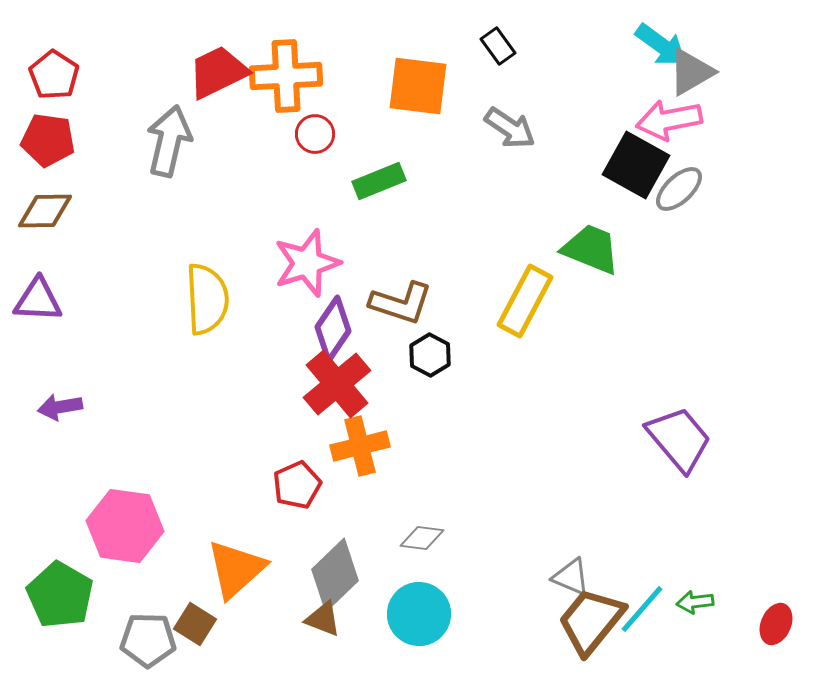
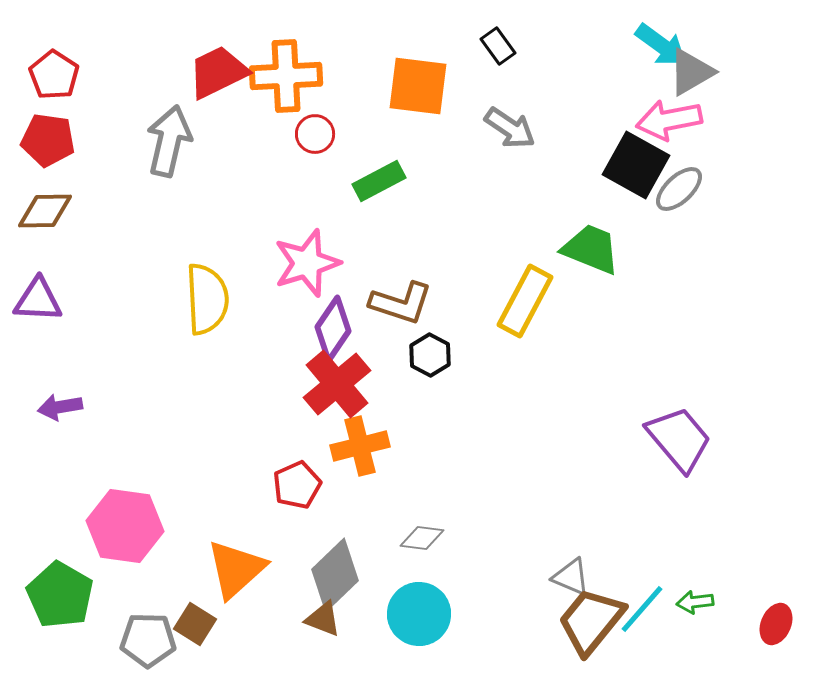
green rectangle at (379, 181): rotated 6 degrees counterclockwise
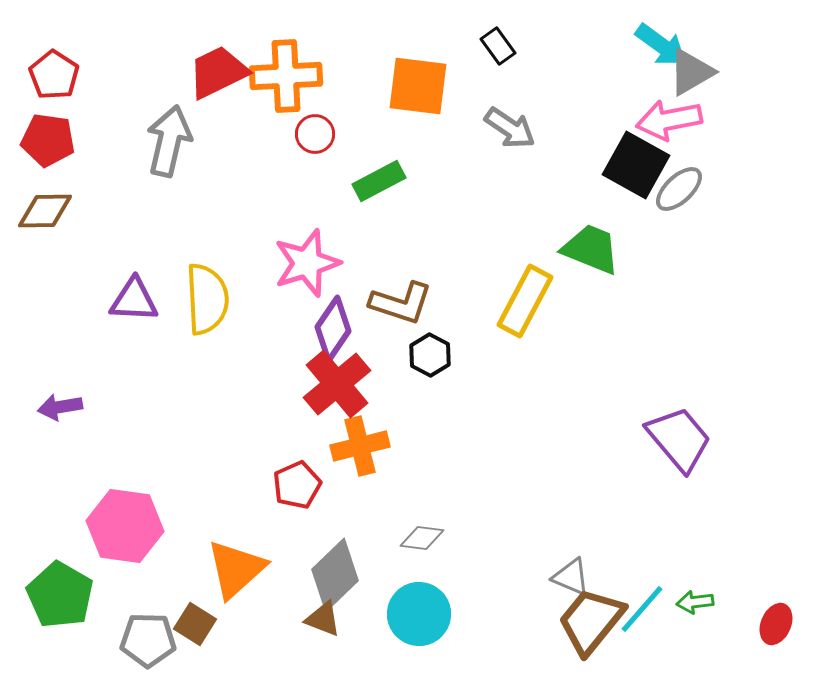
purple triangle at (38, 300): moved 96 px right
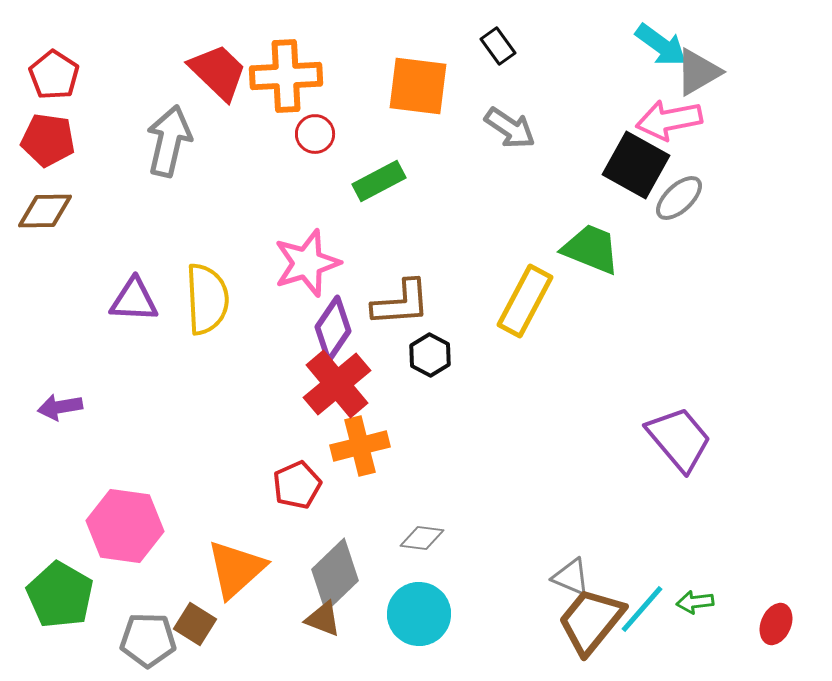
red trapezoid at (218, 72): rotated 70 degrees clockwise
gray triangle at (691, 72): moved 7 px right
gray ellipse at (679, 189): moved 9 px down
brown L-shape at (401, 303): rotated 22 degrees counterclockwise
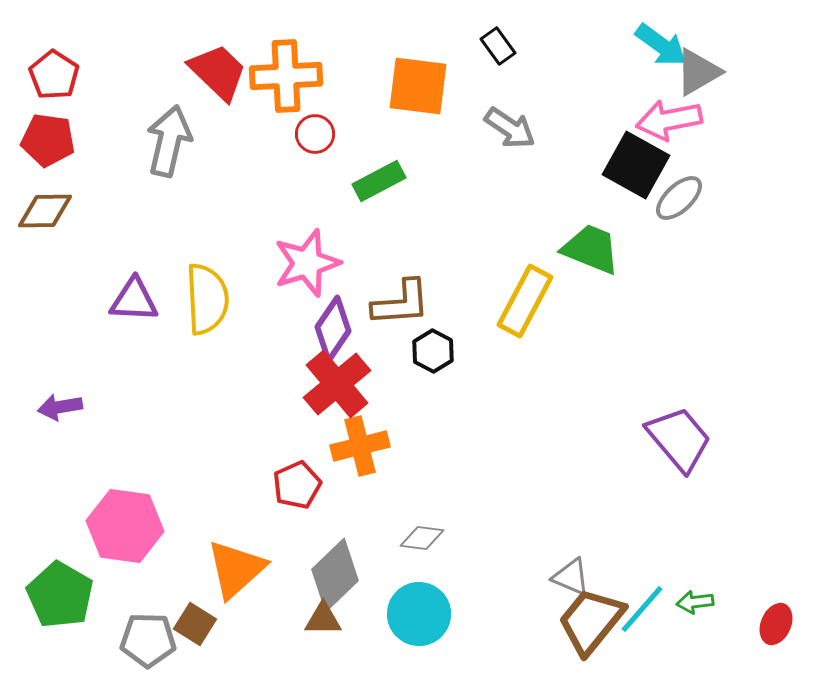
black hexagon at (430, 355): moved 3 px right, 4 px up
brown triangle at (323, 619): rotated 21 degrees counterclockwise
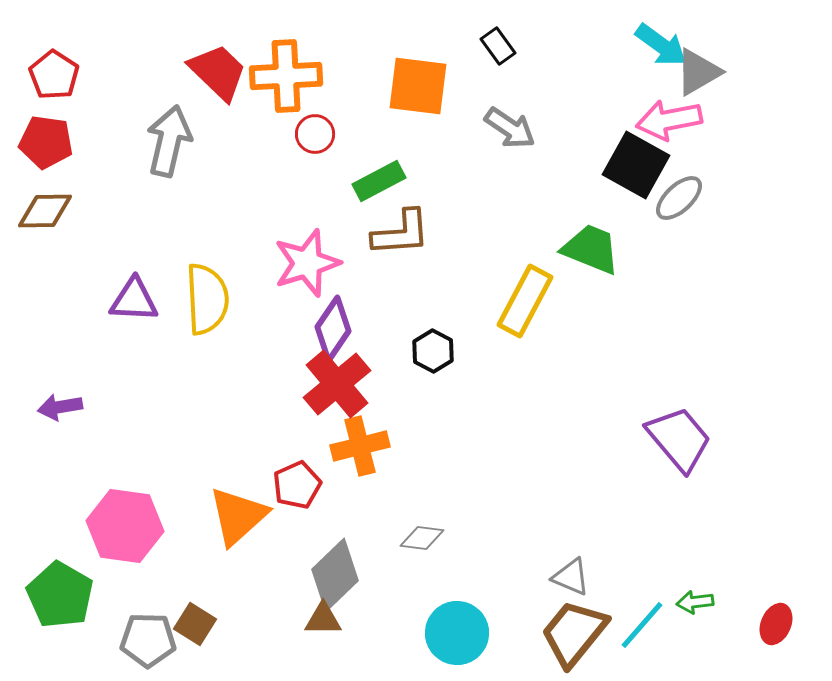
red pentagon at (48, 140): moved 2 px left, 2 px down
brown L-shape at (401, 303): moved 70 px up
orange triangle at (236, 569): moved 2 px right, 53 px up
cyan line at (642, 609): moved 16 px down
cyan circle at (419, 614): moved 38 px right, 19 px down
brown trapezoid at (591, 621): moved 17 px left, 12 px down
